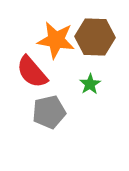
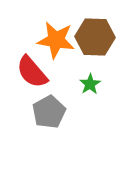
gray pentagon: rotated 16 degrees counterclockwise
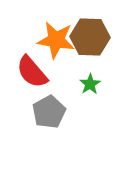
brown hexagon: moved 5 px left
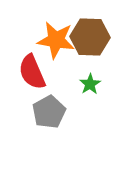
red semicircle: rotated 18 degrees clockwise
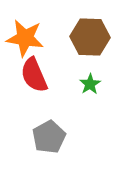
orange star: moved 31 px left, 2 px up
red semicircle: moved 2 px right, 3 px down
gray pentagon: moved 25 px down
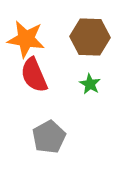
orange star: moved 1 px right, 1 px down
green star: rotated 10 degrees counterclockwise
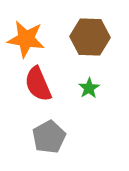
red semicircle: moved 4 px right, 9 px down
green star: moved 1 px left, 4 px down; rotated 10 degrees clockwise
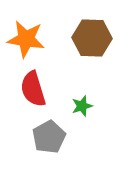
brown hexagon: moved 2 px right, 1 px down
red semicircle: moved 5 px left, 5 px down; rotated 6 degrees clockwise
green star: moved 7 px left, 18 px down; rotated 15 degrees clockwise
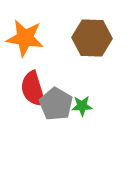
orange star: moved 1 px left, 1 px up
green star: rotated 15 degrees clockwise
gray pentagon: moved 7 px right, 33 px up; rotated 12 degrees counterclockwise
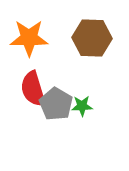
orange star: moved 4 px right; rotated 9 degrees counterclockwise
